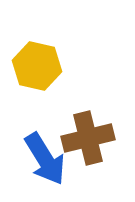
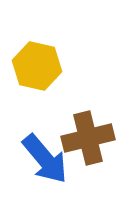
blue arrow: rotated 8 degrees counterclockwise
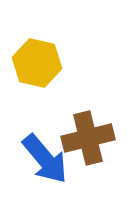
yellow hexagon: moved 3 px up
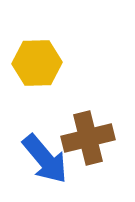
yellow hexagon: rotated 15 degrees counterclockwise
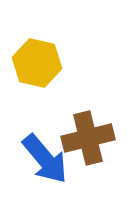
yellow hexagon: rotated 15 degrees clockwise
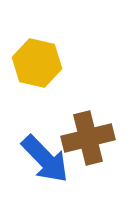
blue arrow: rotated 4 degrees counterclockwise
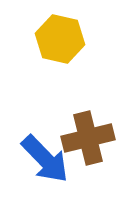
yellow hexagon: moved 23 px right, 24 px up
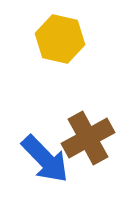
brown cross: rotated 15 degrees counterclockwise
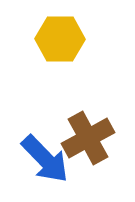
yellow hexagon: rotated 12 degrees counterclockwise
